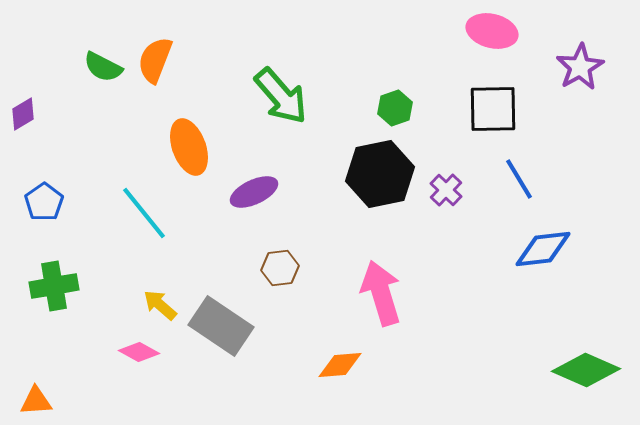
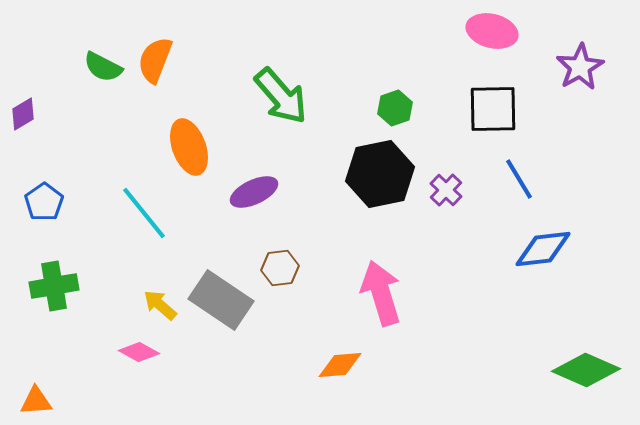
gray rectangle: moved 26 px up
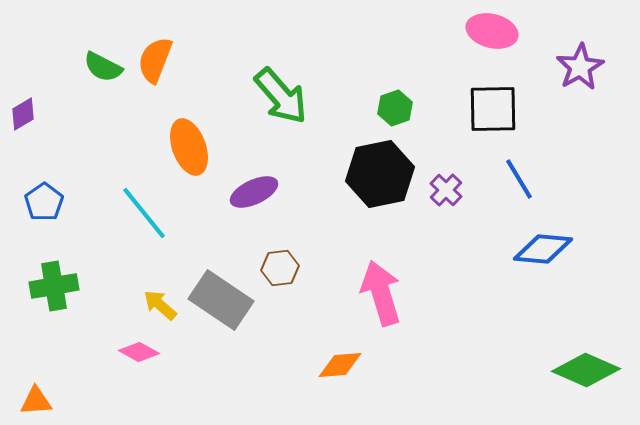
blue diamond: rotated 12 degrees clockwise
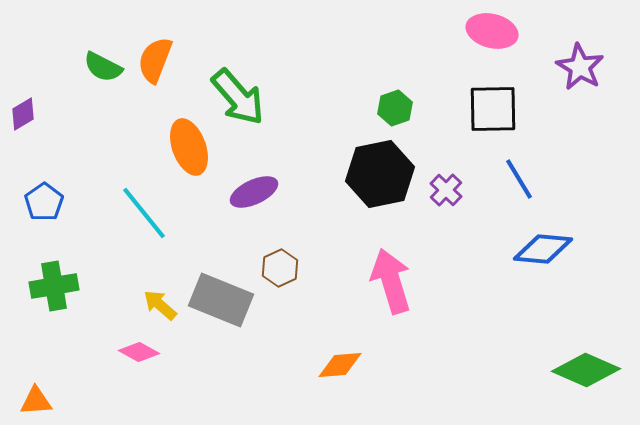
purple star: rotated 12 degrees counterclockwise
green arrow: moved 43 px left, 1 px down
brown hexagon: rotated 18 degrees counterclockwise
pink arrow: moved 10 px right, 12 px up
gray rectangle: rotated 12 degrees counterclockwise
